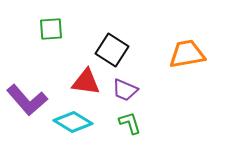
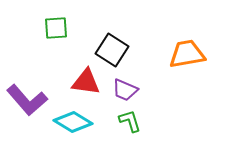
green square: moved 5 px right, 1 px up
green L-shape: moved 2 px up
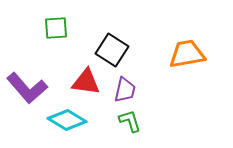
purple trapezoid: rotated 100 degrees counterclockwise
purple L-shape: moved 12 px up
cyan diamond: moved 6 px left, 2 px up
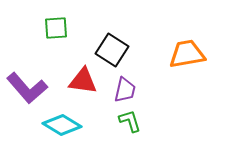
red triangle: moved 3 px left, 1 px up
cyan diamond: moved 5 px left, 5 px down
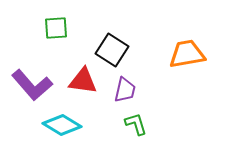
purple L-shape: moved 5 px right, 3 px up
green L-shape: moved 6 px right, 3 px down
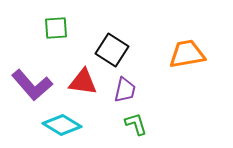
red triangle: moved 1 px down
